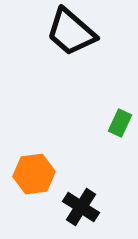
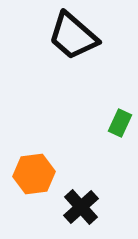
black trapezoid: moved 2 px right, 4 px down
black cross: rotated 15 degrees clockwise
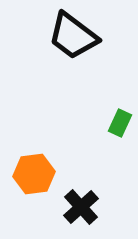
black trapezoid: rotated 4 degrees counterclockwise
